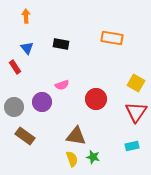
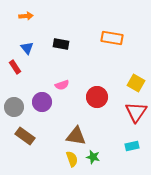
orange arrow: rotated 88 degrees clockwise
red circle: moved 1 px right, 2 px up
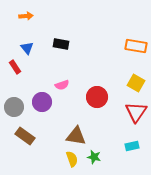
orange rectangle: moved 24 px right, 8 px down
green star: moved 1 px right
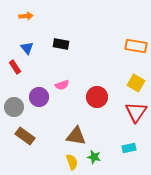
purple circle: moved 3 px left, 5 px up
cyan rectangle: moved 3 px left, 2 px down
yellow semicircle: moved 3 px down
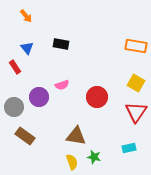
orange arrow: rotated 56 degrees clockwise
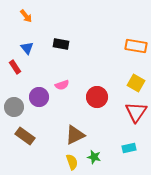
brown triangle: moved 1 px left, 1 px up; rotated 35 degrees counterclockwise
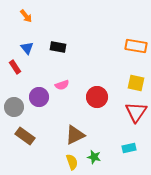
black rectangle: moved 3 px left, 3 px down
yellow square: rotated 18 degrees counterclockwise
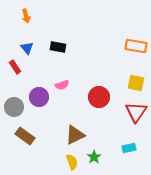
orange arrow: rotated 24 degrees clockwise
red circle: moved 2 px right
green star: rotated 24 degrees clockwise
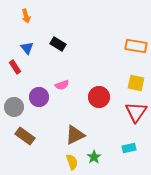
black rectangle: moved 3 px up; rotated 21 degrees clockwise
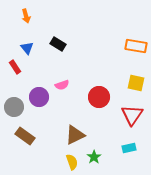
red triangle: moved 4 px left, 3 px down
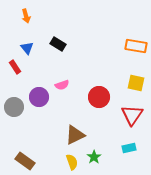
brown rectangle: moved 25 px down
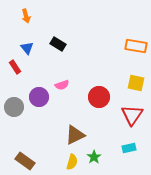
yellow semicircle: rotated 35 degrees clockwise
